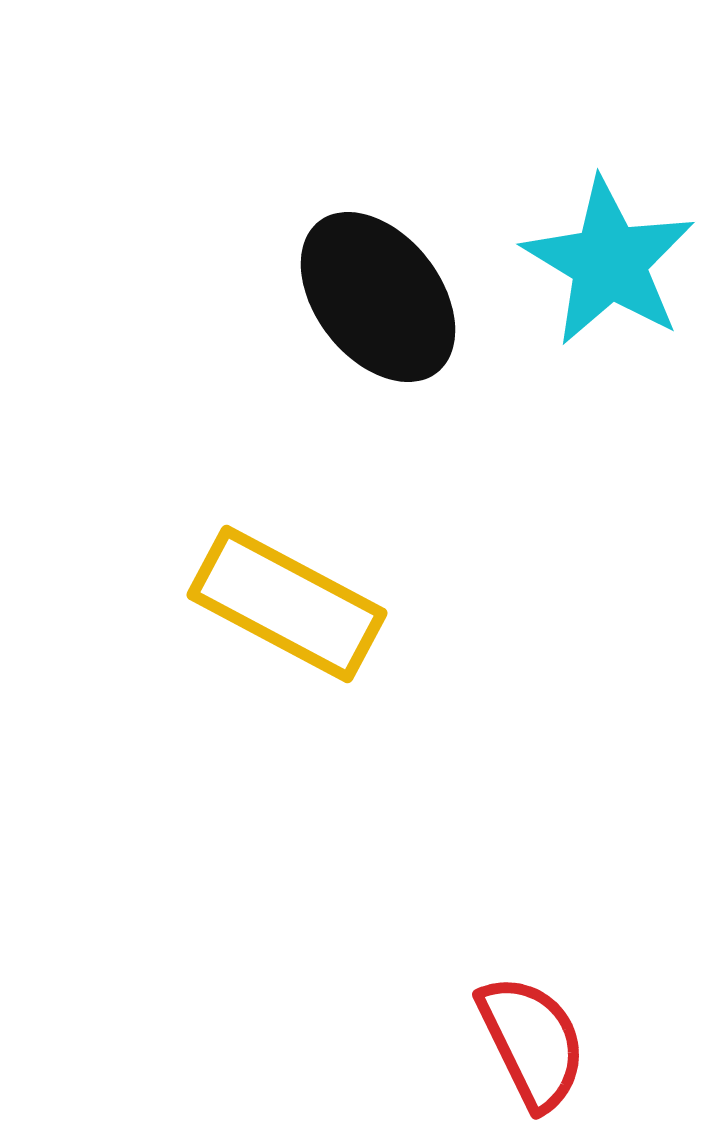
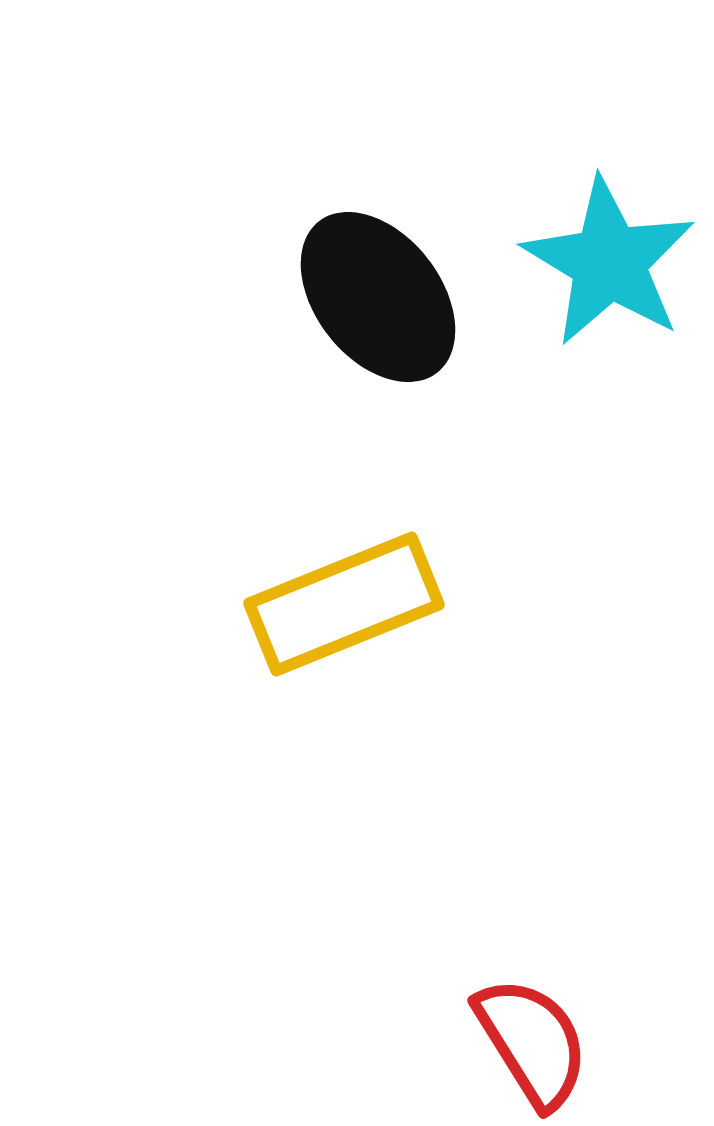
yellow rectangle: moved 57 px right; rotated 50 degrees counterclockwise
red semicircle: rotated 6 degrees counterclockwise
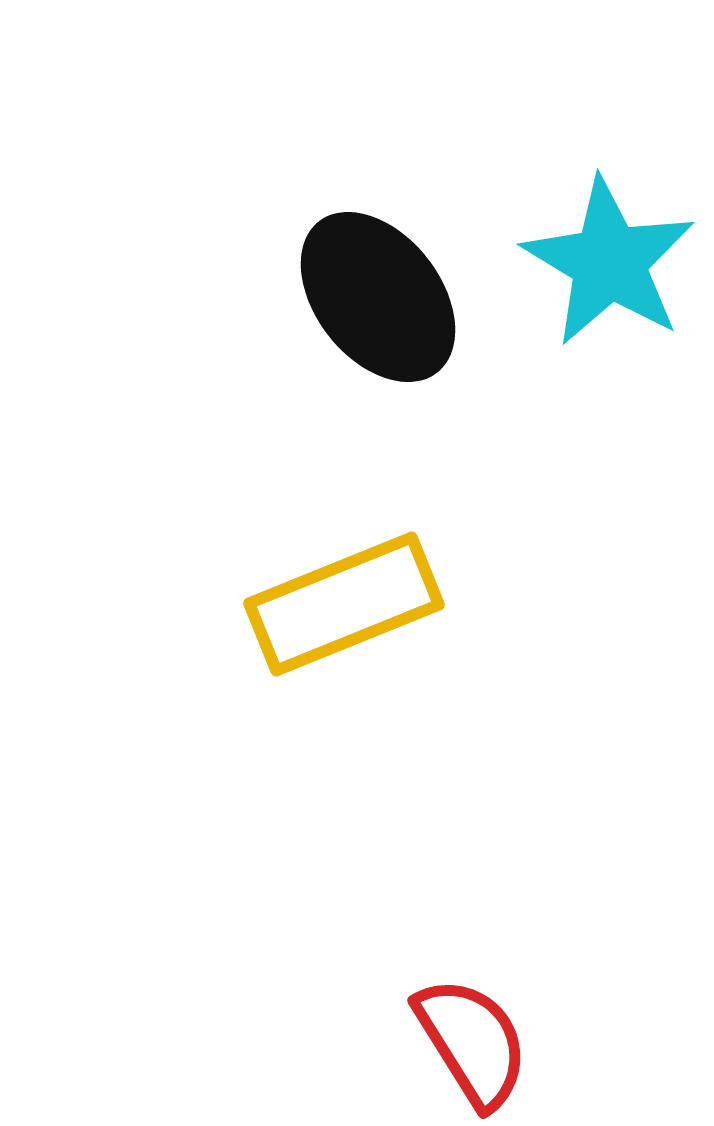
red semicircle: moved 60 px left
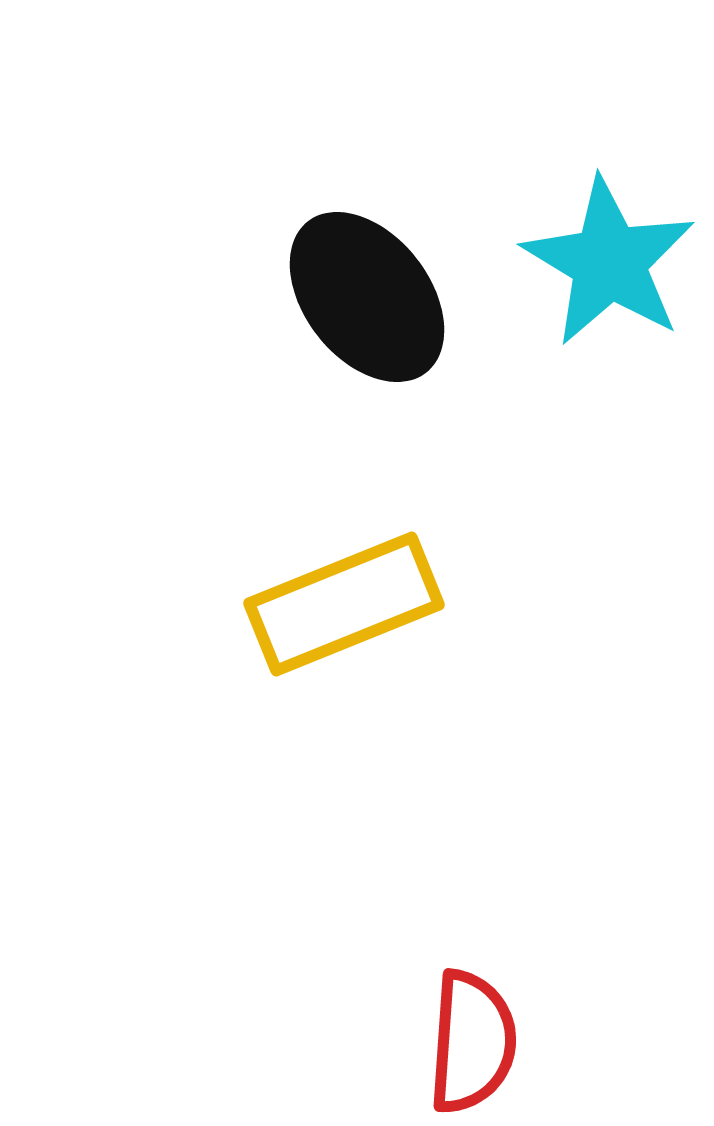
black ellipse: moved 11 px left
red semicircle: rotated 36 degrees clockwise
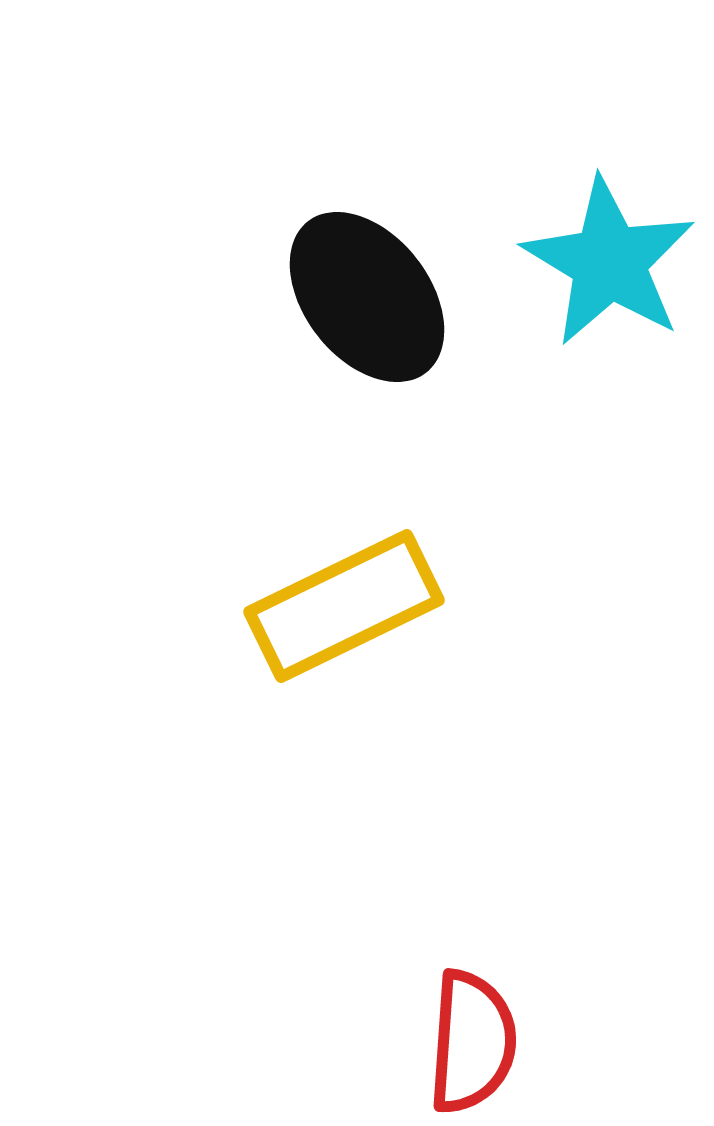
yellow rectangle: moved 2 px down; rotated 4 degrees counterclockwise
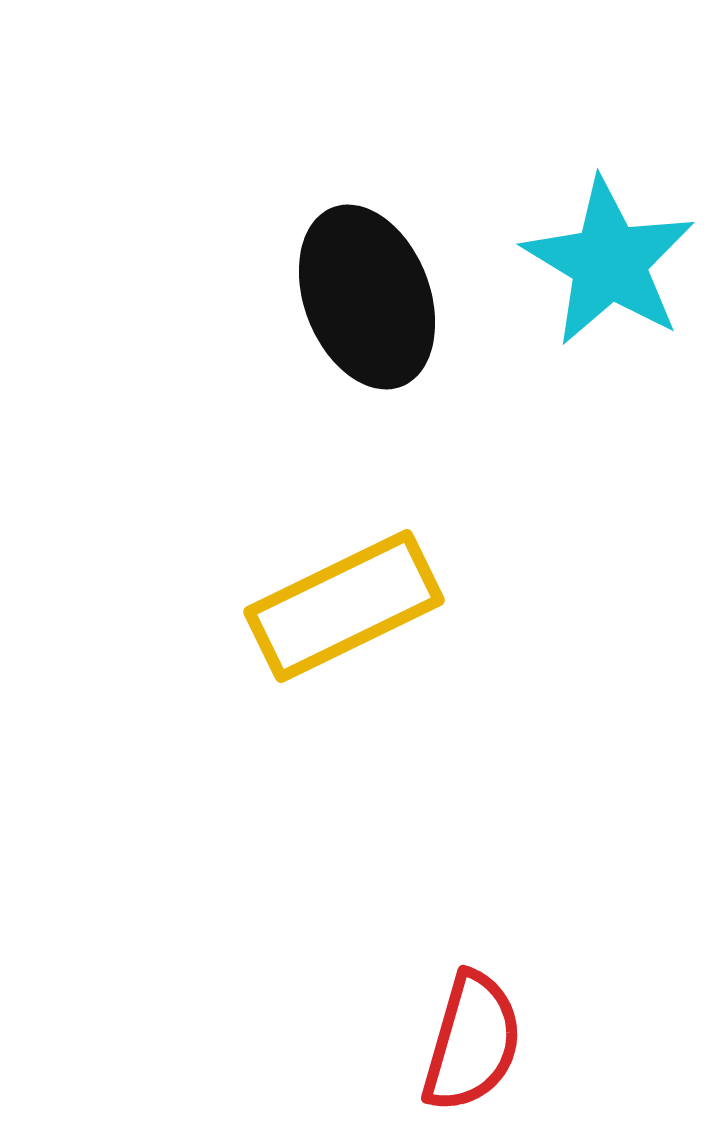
black ellipse: rotated 17 degrees clockwise
red semicircle: rotated 12 degrees clockwise
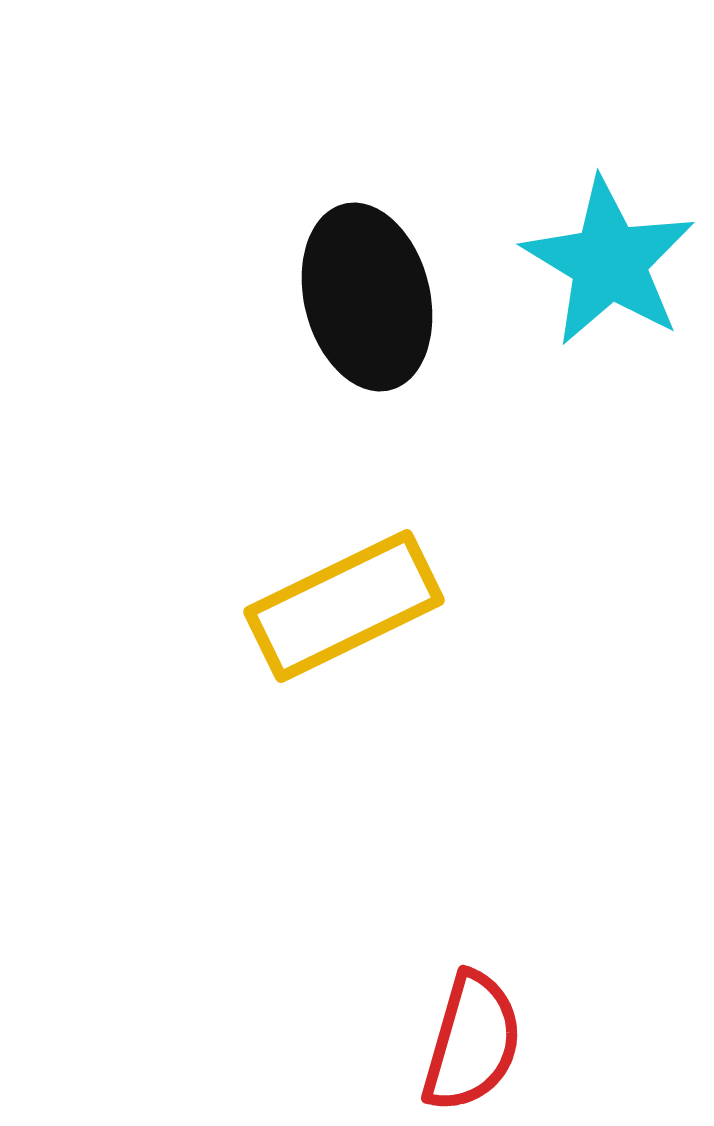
black ellipse: rotated 7 degrees clockwise
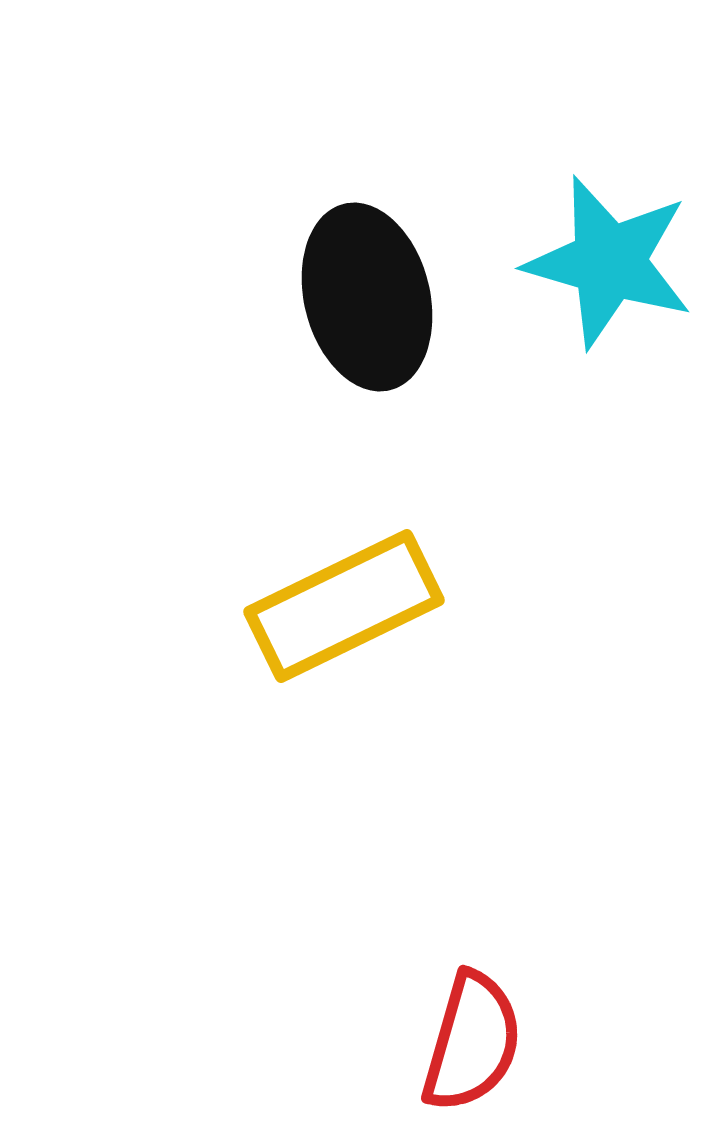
cyan star: rotated 15 degrees counterclockwise
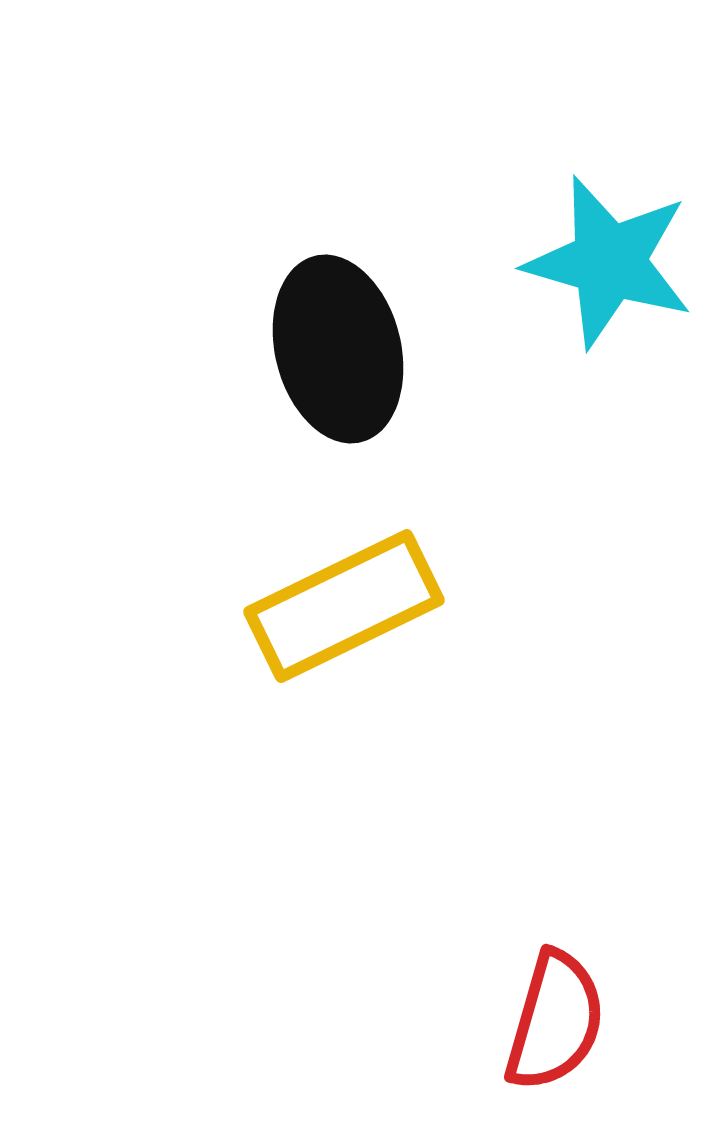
black ellipse: moved 29 px left, 52 px down
red semicircle: moved 83 px right, 21 px up
